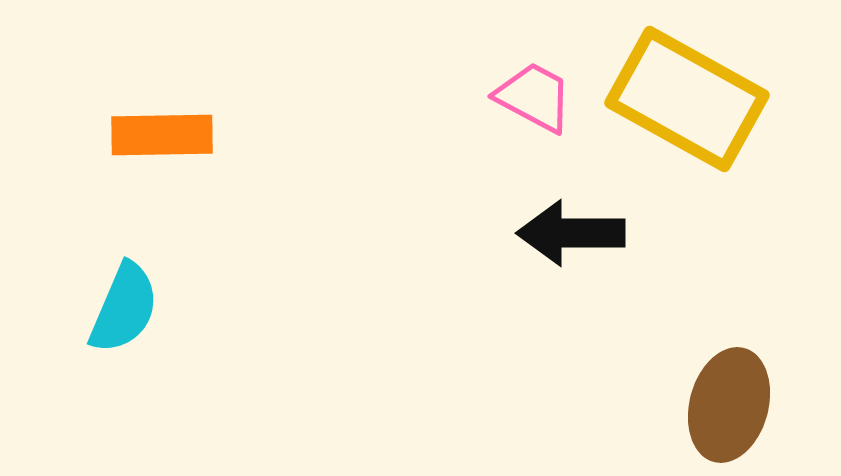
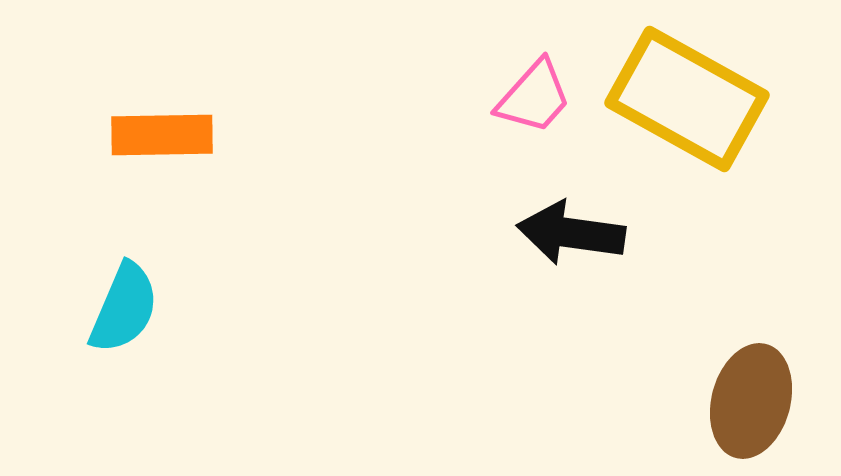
pink trapezoid: rotated 104 degrees clockwise
black arrow: rotated 8 degrees clockwise
brown ellipse: moved 22 px right, 4 px up
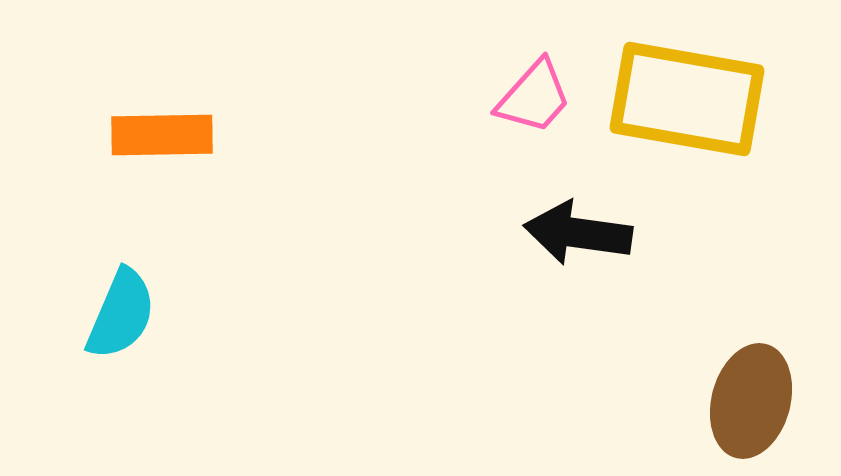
yellow rectangle: rotated 19 degrees counterclockwise
black arrow: moved 7 px right
cyan semicircle: moved 3 px left, 6 px down
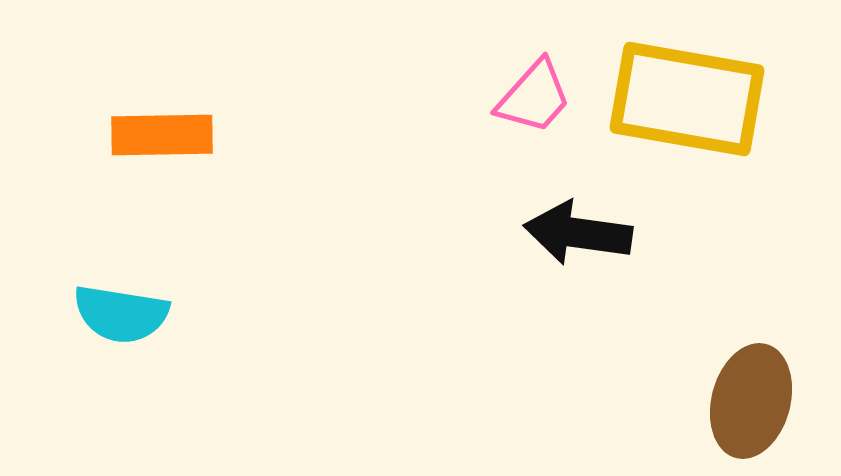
cyan semicircle: rotated 76 degrees clockwise
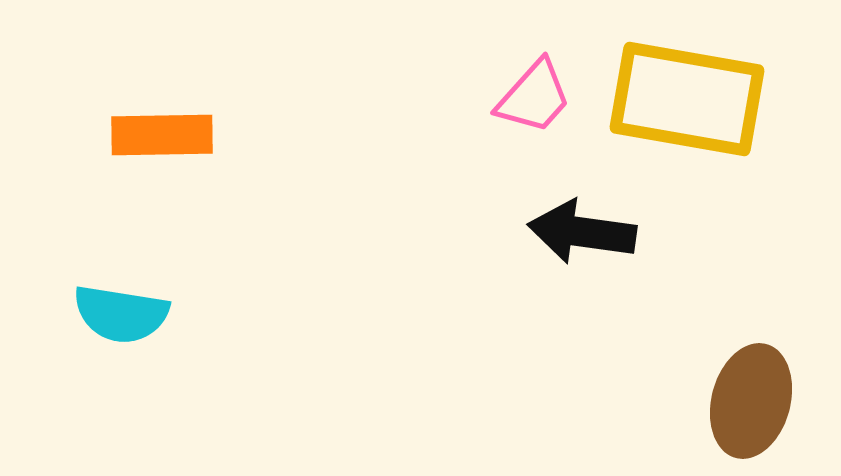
black arrow: moved 4 px right, 1 px up
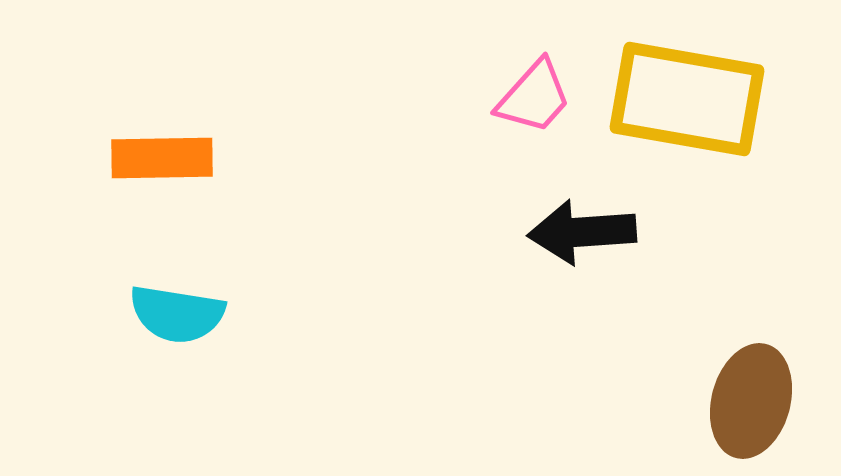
orange rectangle: moved 23 px down
black arrow: rotated 12 degrees counterclockwise
cyan semicircle: moved 56 px right
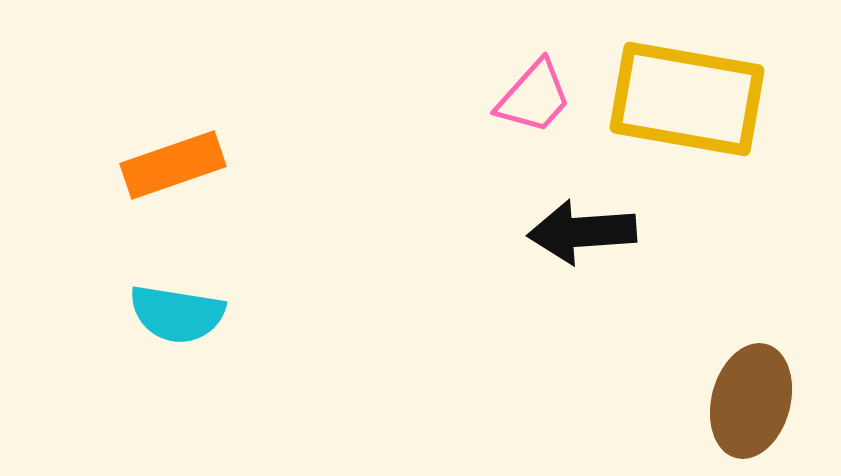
orange rectangle: moved 11 px right, 7 px down; rotated 18 degrees counterclockwise
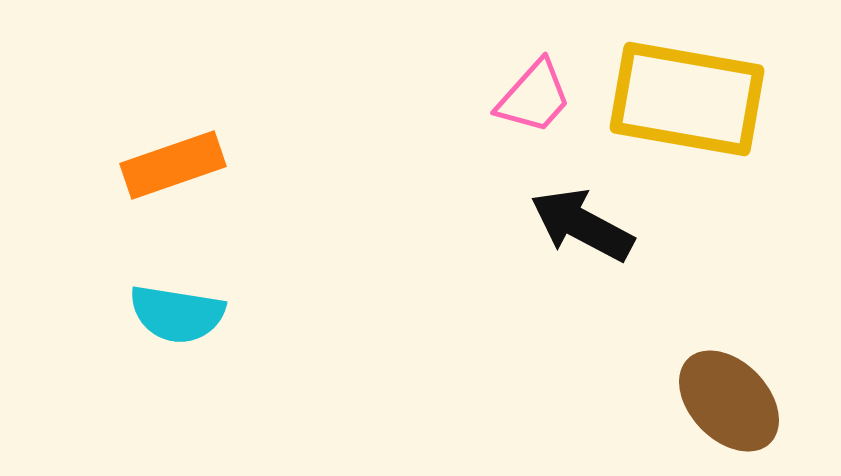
black arrow: moved 7 px up; rotated 32 degrees clockwise
brown ellipse: moved 22 px left; rotated 59 degrees counterclockwise
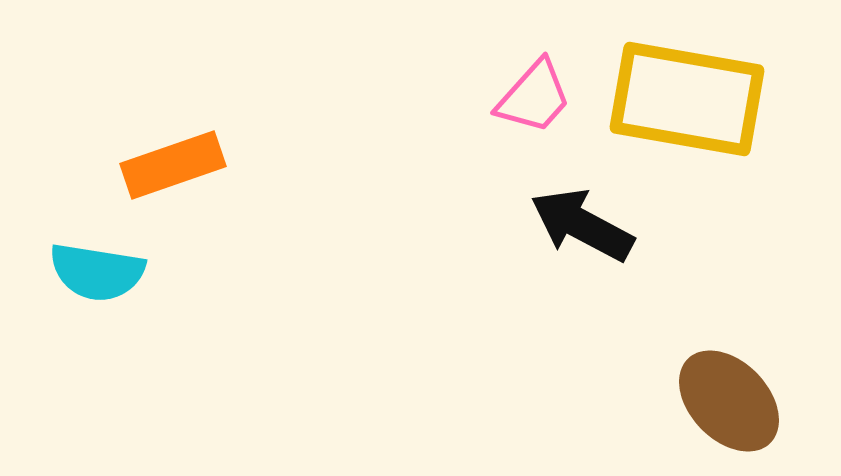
cyan semicircle: moved 80 px left, 42 px up
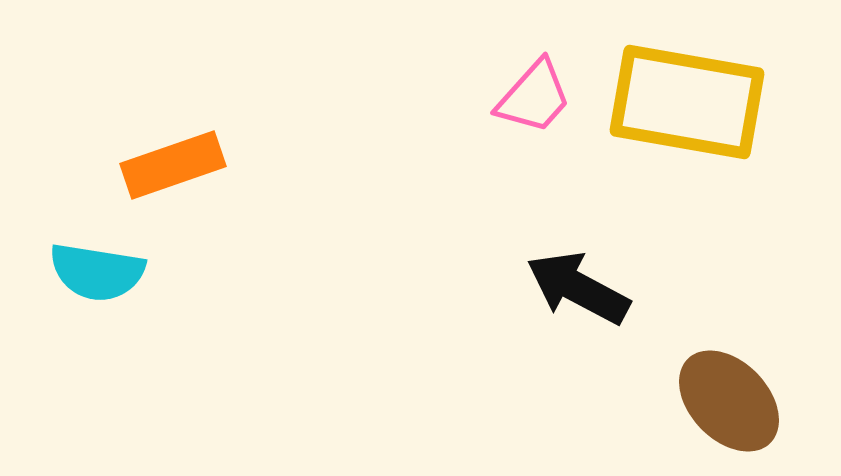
yellow rectangle: moved 3 px down
black arrow: moved 4 px left, 63 px down
